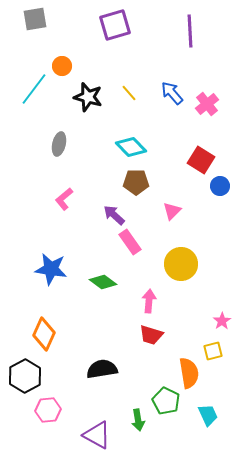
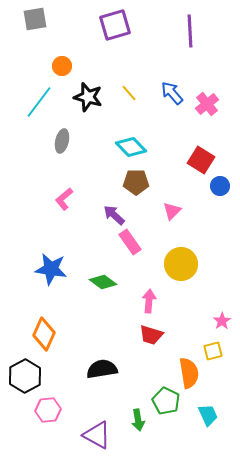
cyan line: moved 5 px right, 13 px down
gray ellipse: moved 3 px right, 3 px up
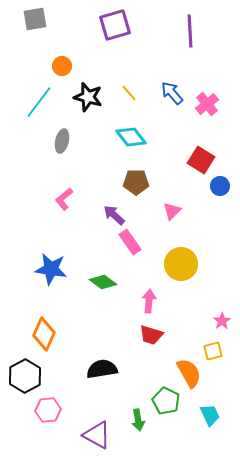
cyan diamond: moved 10 px up; rotated 8 degrees clockwise
orange semicircle: rotated 20 degrees counterclockwise
cyan trapezoid: moved 2 px right
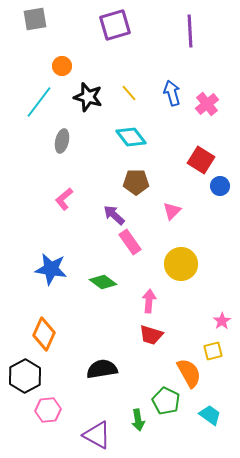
blue arrow: rotated 25 degrees clockwise
cyan trapezoid: rotated 30 degrees counterclockwise
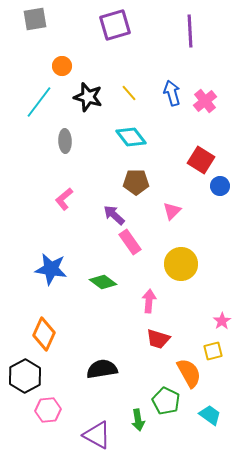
pink cross: moved 2 px left, 3 px up
gray ellipse: moved 3 px right; rotated 15 degrees counterclockwise
red trapezoid: moved 7 px right, 4 px down
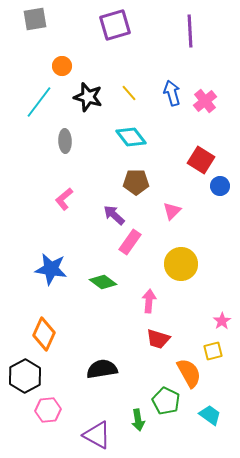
pink rectangle: rotated 70 degrees clockwise
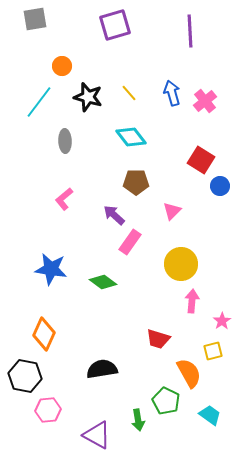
pink arrow: moved 43 px right
black hexagon: rotated 20 degrees counterclockwise
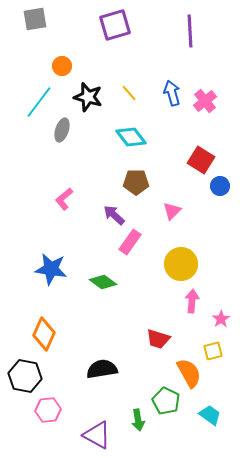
gray ellipse: moved 3 px left, 11 px up; rotated 20 degrees clockwise
pink star: moved 1 px left, 2 px up
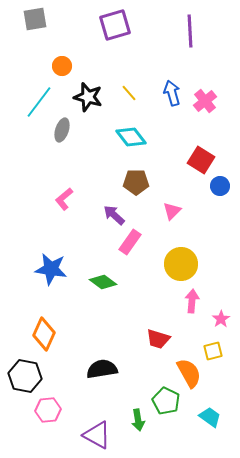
cyan trapezoid: moved 2 px down
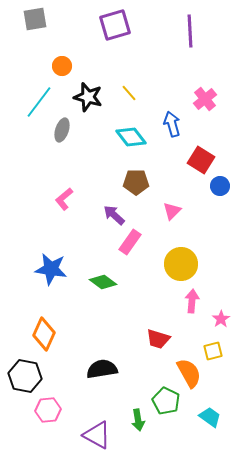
blue arrow: moved 31 px down
pink cross: moved 2 px up
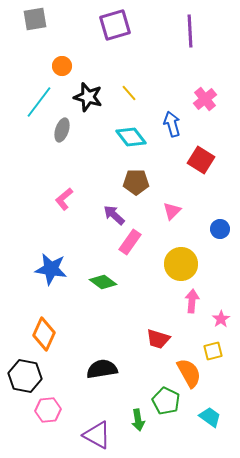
blue circle: moved 43 px down
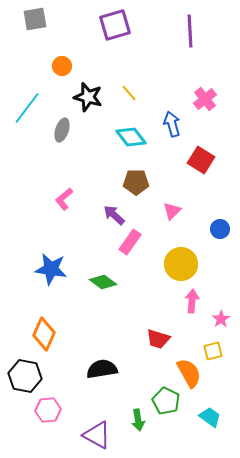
cyan line: moved 12 px left, 6 px down
